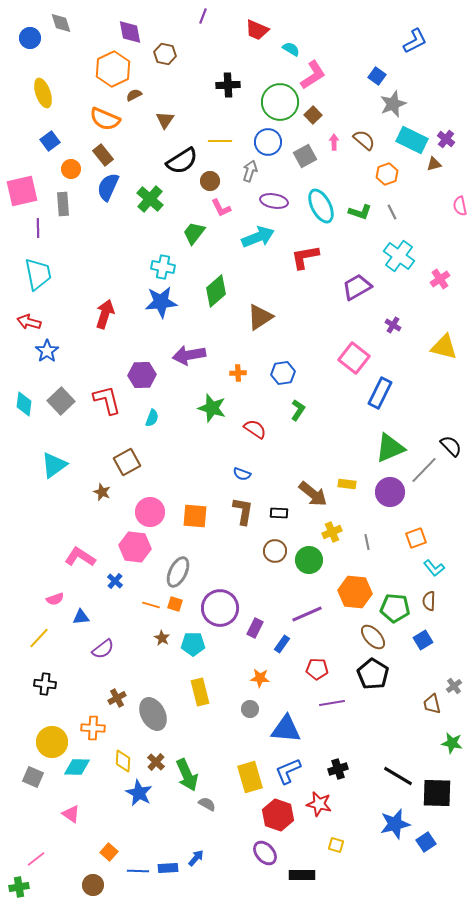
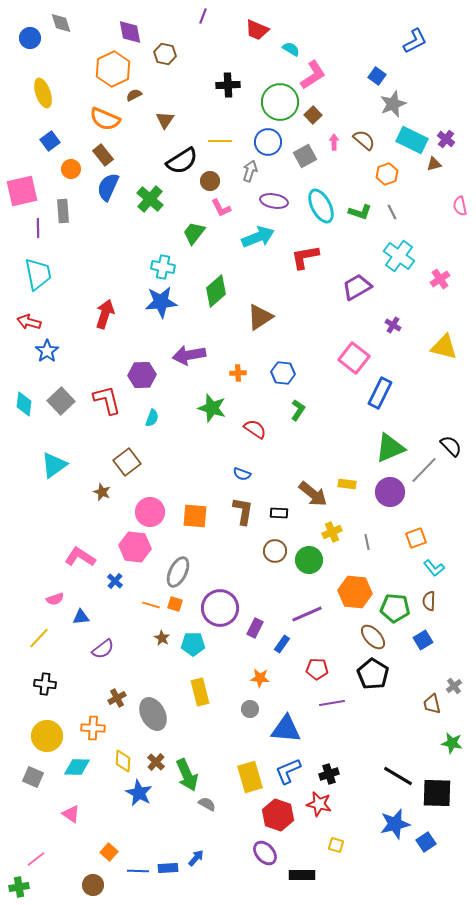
gray rectangle at (63, 204): moved 7 px down
blue hexagon at (283, 373): rotated 15 degrees clockwise
brown square at (127, 462): rotated 8 degrees counterclockwise
yellow circle at (52, 742): moved 5 px left, 6 px up
black cross at (338, 769): moved 9 px left, 5 px down
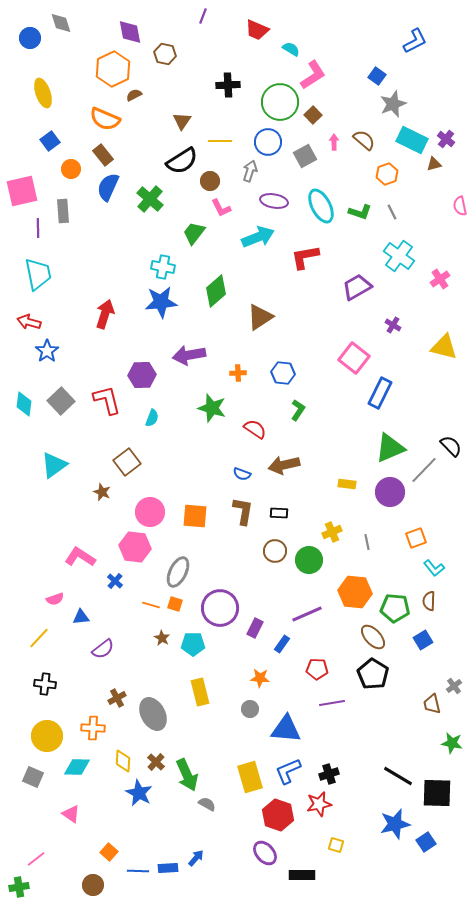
brown triangle at (165, 120): moved 17 px right, 1 px down
brown arrow at (313, 494): moved 29 px left, 29 px up; rotated 128 degrees clockwise
red star at (319, 804): rotated 25 degrees counterclockwise
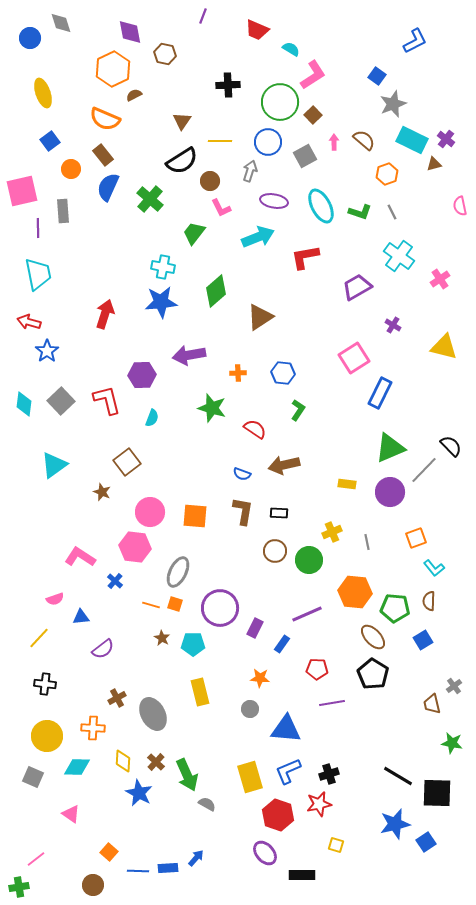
pink square at (354, 358): rotated 20 degrees clockwise
